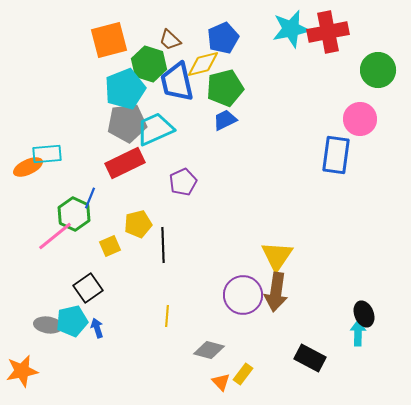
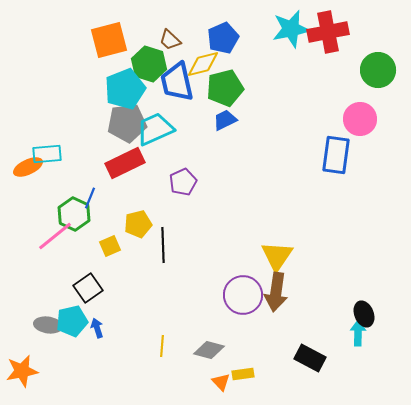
yellow line at (167, 316): moved 5 px left, 30 px down
yellow rectangle at (243, 374): rotated 45 degrees clockwise
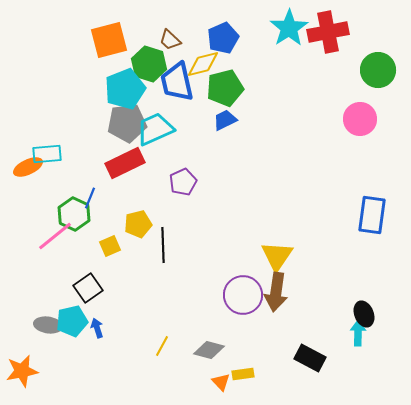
cyan star at (291, 29): moved 2 px left, 1 px up; rotated 21 degrees counterclockwise
blue rectangle at (336, 155): moved 36 px right, 60 px down
yellow line at (162, 346): rotated 25 degrees clockwise
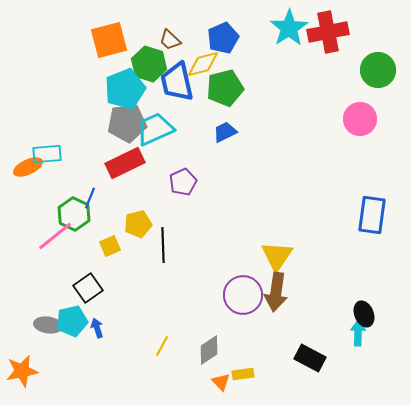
blue trapezoid at (225, 120): moved 12 px down
gray diamond at (209, 350): rotated 48 degrees counterclockwise
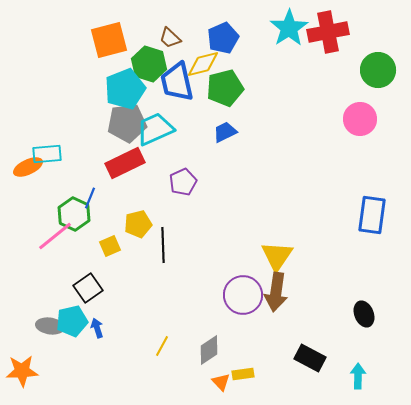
brown trapezoid at (170, 40): moved 2 px up
gray ellipse at (48, 325): moved 2 px right, 1 px down
cyan arrow at (358, 333): moved 43 px down
orange star at (22, 371): rotated 8 degrees clockwise
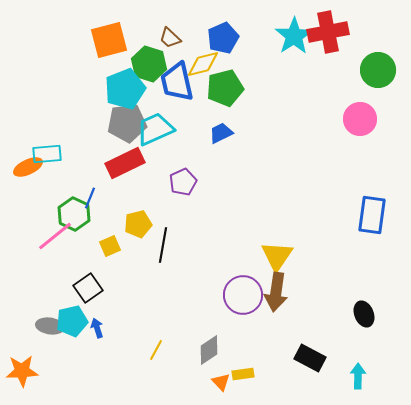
cyan star at (289, 28): moved 5 px right, 8 px down
blue trapezoid at (225, 132): moved 4 px left, 1 px down
black line at (163, 245): rotated 12 degrees clockwise
yellow line at (162, 346): moved 6 px left, 4 px down
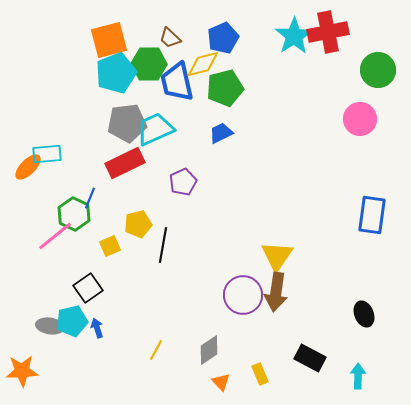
green hexagon at (149, 64): rotated 16 degrees counterclockwise
cyan pentagon at (125, 89): moved 9 px left, 16 px up
orange ellipse at (28, 167): rotated 20 degrees counterclockwise
yellow rectangle at (243, 374): moved 17 px right; rotated 75 degrees clockwise
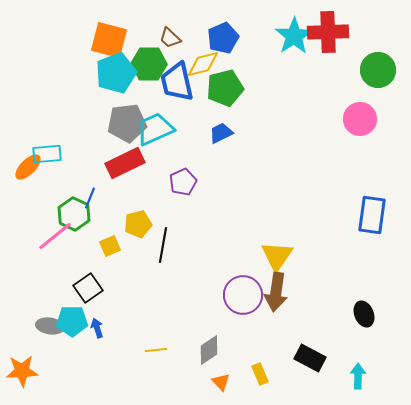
red cross at (328, 32): rotated 9 degrees clockwise
orange square at (109, 40): rotated 30 degrees clockwise
cyan pentagon at (72, 321): rotated 12 degrees clockwise
yellow line at (156, 350): rotated 55 degrees clockwise
